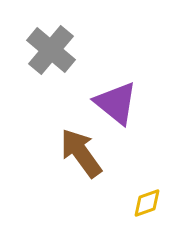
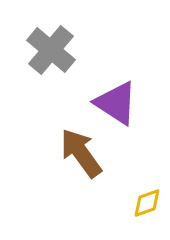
purple triangle: rotated 6 degrees counterclockwise
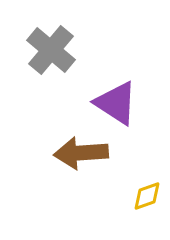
brown arrow: rotated 58 degrees counterclockwise
yellow diamond: moved 7 px up
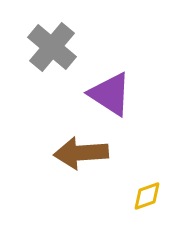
gray cross: moved 1 px right, 3 px up
purple triangle: moved 6 px left, 9 px up
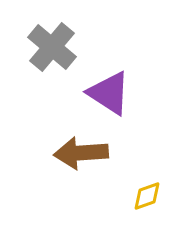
purple triangle: moved 1 px left, 1 px up
